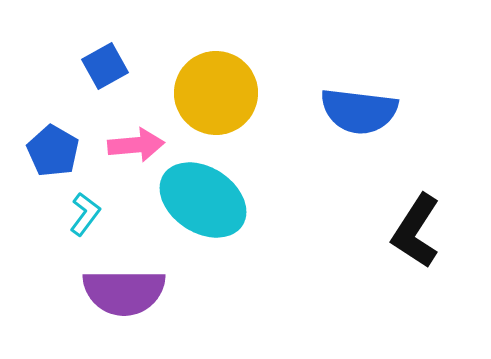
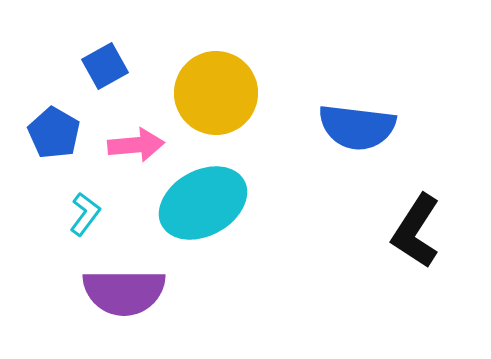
blue semicircle: moved 2 px left, 16 px down
blue pentagon: moved 1 px right, 18 px up
cyan ellipse: moved 3 px down; rotated 62 degrees counterclockwise
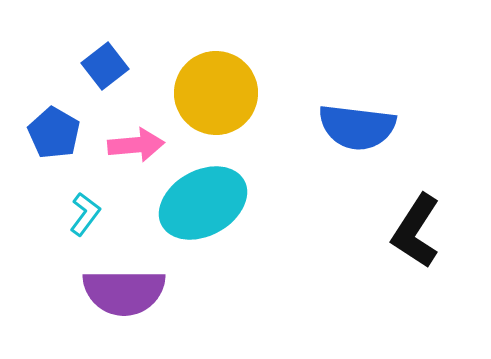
blue square: rotated 9 degrees counterclockwise
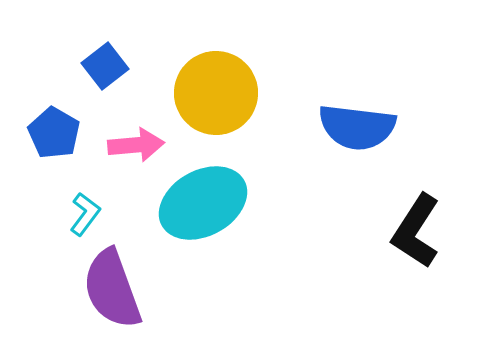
purple semicircle: moved 12 px left, 3 px up; rotated 70 degrees clockwise
